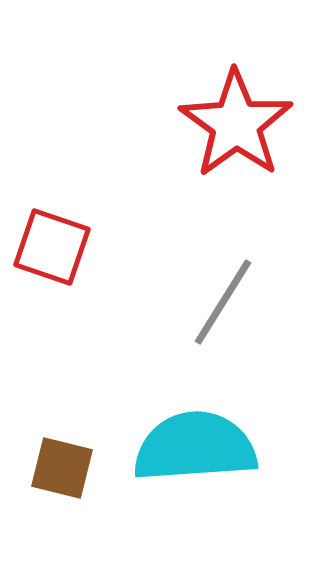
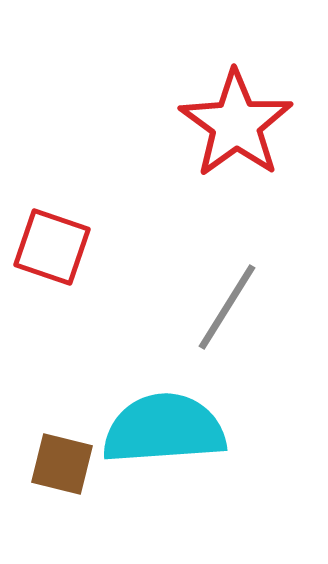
gray line: moved 4 px right, 5 px down
cyan semicircle: moved 31 px left, 18 px up
brown square: moved 4 px up
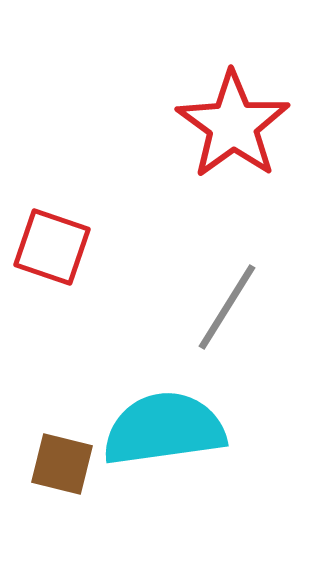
red star: moved 3 px left, 1 px down
cyan semicircle: rotated 4 degrees counterclockwise
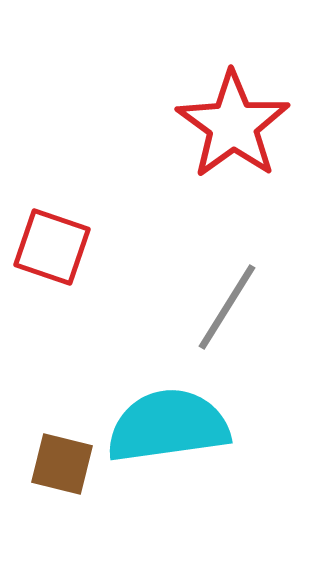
cyan semicircle: moved 4 px right, 3 px up
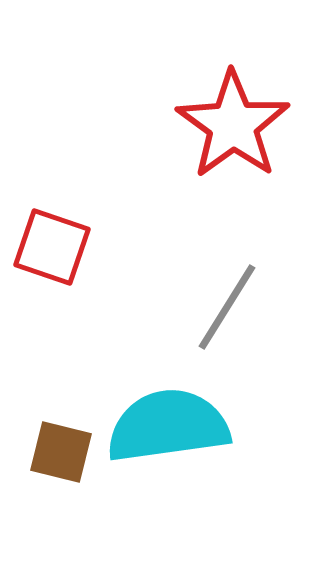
brown square: moved 1 px left, 12 px up
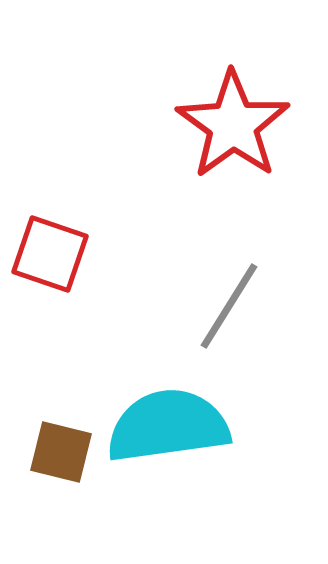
red square: moved 2 px left, 7 px down
gray line: moved 2 px right, 1 px up
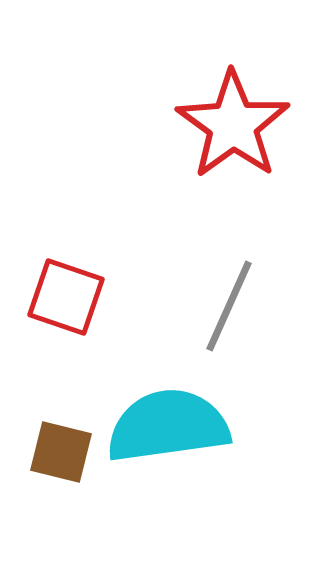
red square: moved 16 px right, 43 px down
gray line: rotated 8 degrees counterclockwise
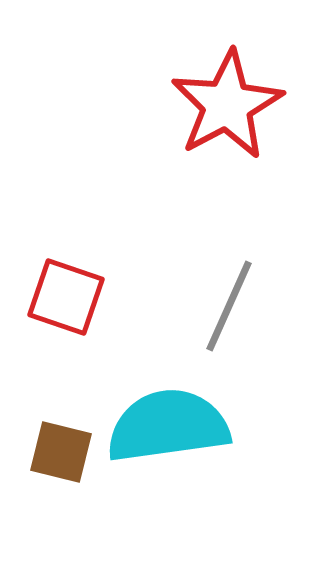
red star: moved 6 px left, 20 px up; rotated 8 degrees clockwise
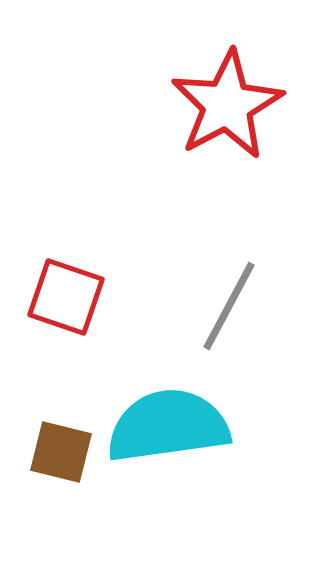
gray line: rotated 4 degrees clockwise
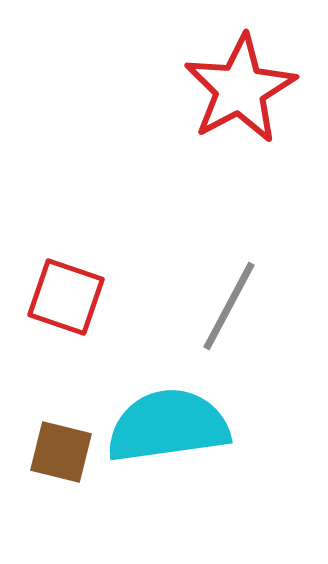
red star: moved 13 px right, 16 px up
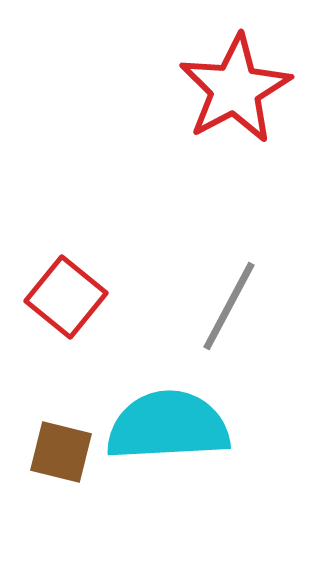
red star: moved 5 px left
red square: rotated 20 degrees clockwise
cyan semicircle: rotated 5 degrees clockwise
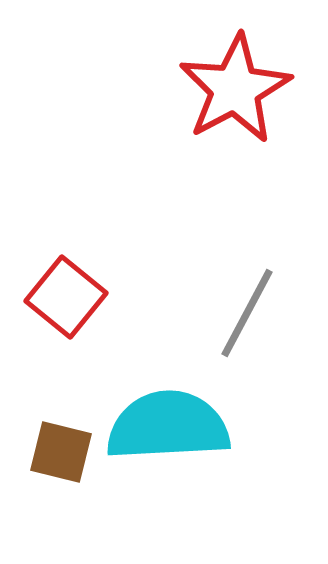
gray line: moved 18 px right, 7 px down
